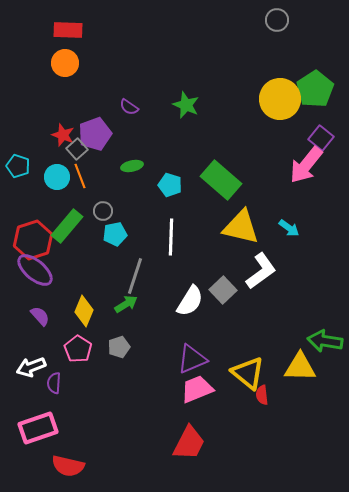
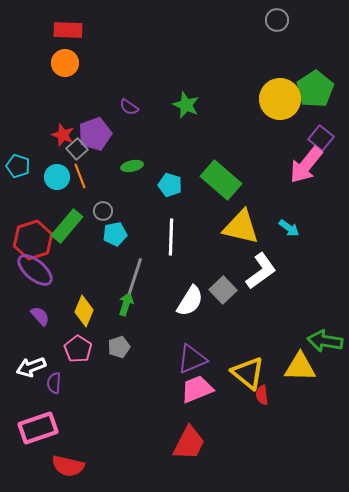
green arrow at (126, 304): rotated 40 degrees counterclockwise
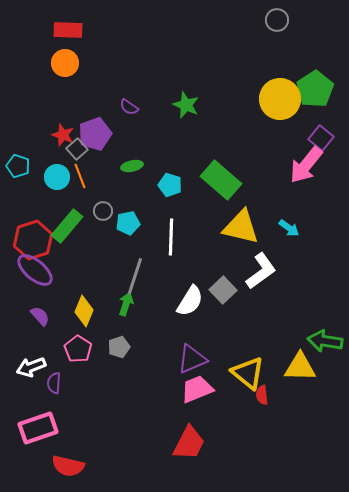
cyan pentagon at (115, 234): moved 13 px right, 11 px up
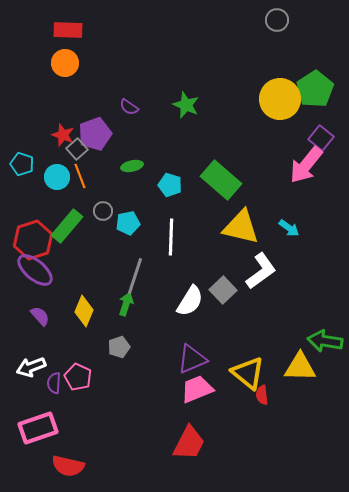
cyan pentagon at (18, 166): moved 4 px right, 2 px up
pink pentagon at (78, 349): moved 28 px down; rotated 8 degrees counterclockwise
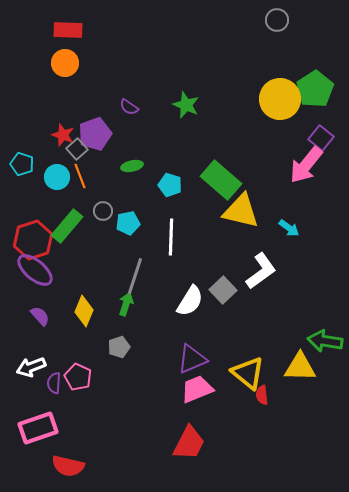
yellow triangle at (241, 227): moved 16 px up
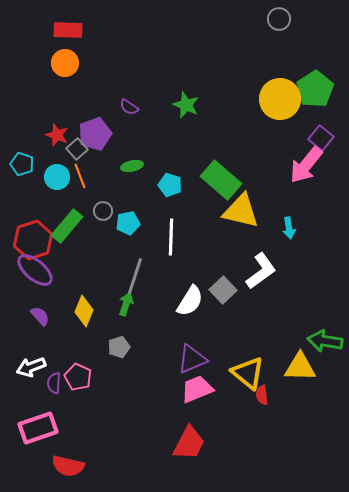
gray circle at (277, 20): moved 2 px right, 1 px up
red star at (63, 135): moved 6 px left
cyan arrow at (289, 228): rotated 45 degrees clockwise
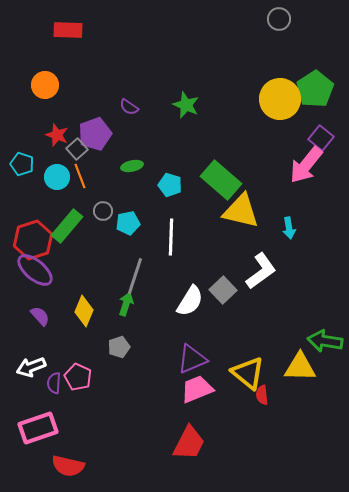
orange circle at (65, 63): moved 20 px left, 22 px down
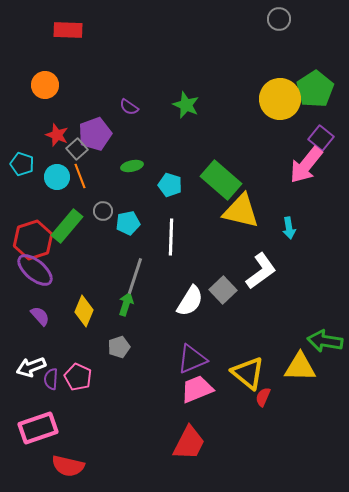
purple semicircle at (54, 383): moved 3 px left, 4 px up
red semicircle at (262, 395): moved 1 px right, 2 px down; rotated 30 degrees clockwise
